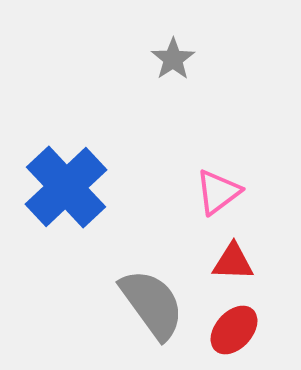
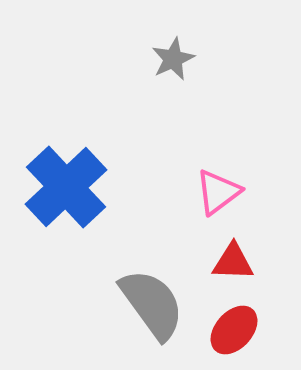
gray star: rotated 9 degrees clockwise
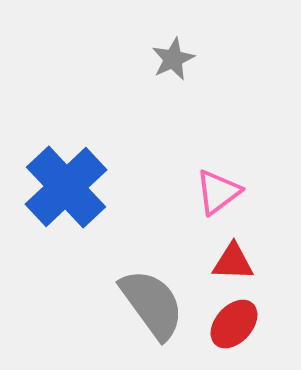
red ellipse: moved 6 px up
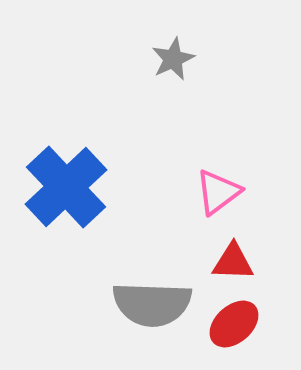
gray semicircle: rotated 128 degrees clockwise
red ellipse: rotated 6 degrees clockwise
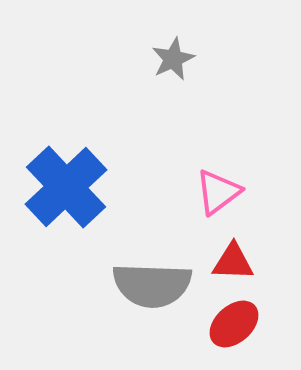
gray semicircle: moved 19 px up
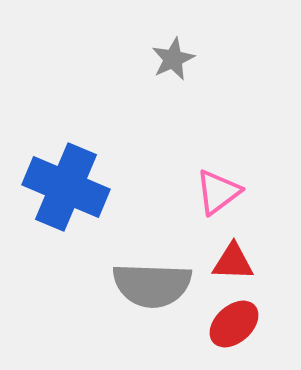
blue cross: rotated 24 degrees counterclockwise
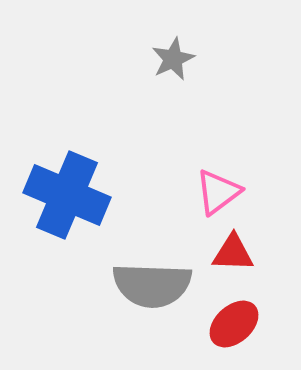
blue cross: moved 1 px right, 8 px down
red triangle: moved 9 px up
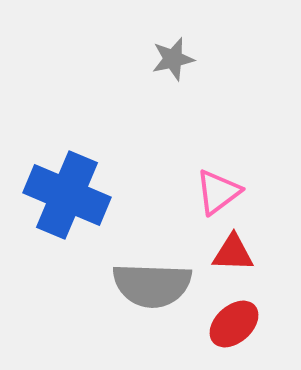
gray star: rotated 12 degrees clockwise
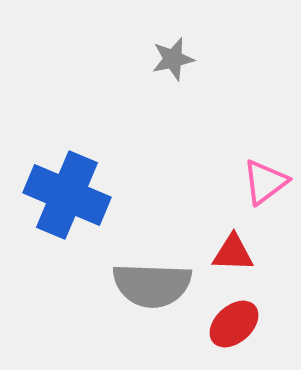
pink triangle: moved 47 px right, 10 px up
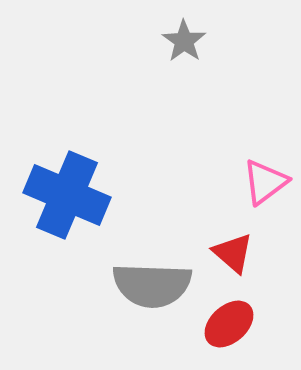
gray star: moved 11 px right, 18 px up; rotated 24 degrees counterclockwise
red triangle: rotated 39 degrees clockwise
red ellipse: moved 5 px left
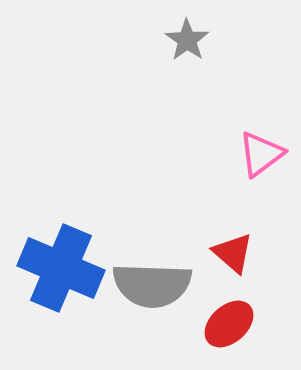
gray star: moved 3 px right, 1 px up
pink triangle: moved 4 px left, 28 px up
blue cross: moved 6 px left, 73 px down
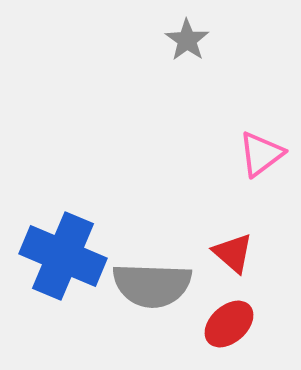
blue cross: moved 2 px right, 12 px up
